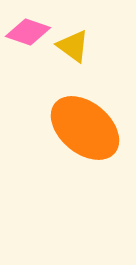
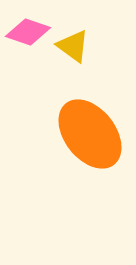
orange ellipse: moved 5 px right, 6 px down; rotated 12 degrees clockwise
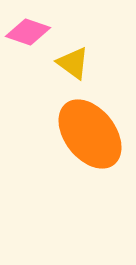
yellow triangle: moved 17 px down
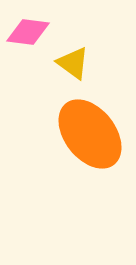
pink diamond: rotated 12 degrees counterclockwise
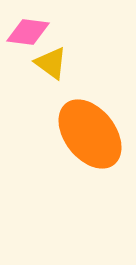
yellow triangle: moved 22 px left
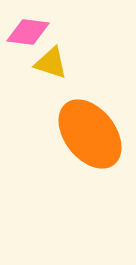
yellow triangle: rotated 18 degrees counterclockwise
